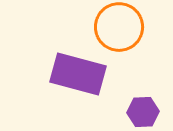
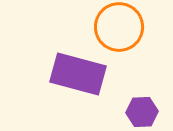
purple hexagon: moved 1 px left
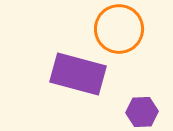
orange circle: moved 2 px down
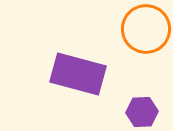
orange circle: moved 27 px right
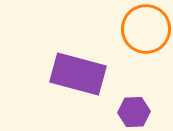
purple hexagon: moved 8 px left
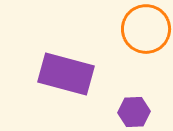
purple rectangle: moved 12 px left
